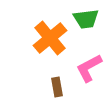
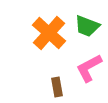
green trapezoid: moved 1 px right, 7 px down; rotated 28 degrees clockwise
orange cross: moved 1 px left, 5 px up; rotated 8 degrees counterclockwise
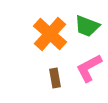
orange cross: moved 1 px right, 1 px down
brown rectangle: moved 2 px left, 9 px up
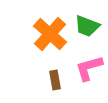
pink L-shape: rotated 12 degrees clockwise
brown rectangle: moved 2 px down
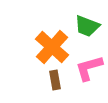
orange cross: moved 2 px right, 13 px down
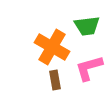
green trapezoid: rotated 28 degrees counterclockwise
orange cross: rotated 12 degrees counterclockwise
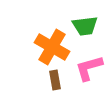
green trapezoid: moved 2 px left
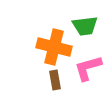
orange cross: moved 2 px right; rotated 16 degrees counterclockwise
pink L-shape: moved 1 px left
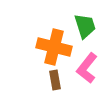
green trapezoid: rotated 100 degrees counterclockwise
pink L-shape: moved 1 px left; rotated 36 degrees counterclockwise
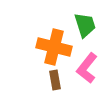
green trapezoid: moved 1 px up
